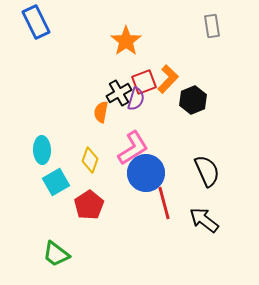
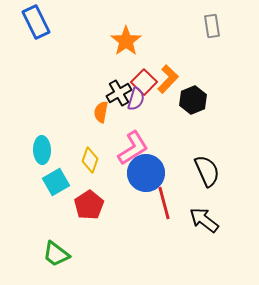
red square: rotated 25 degrees counterclockwise
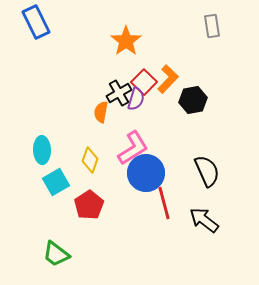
black hexagon: rotated 12 degrees clockwise
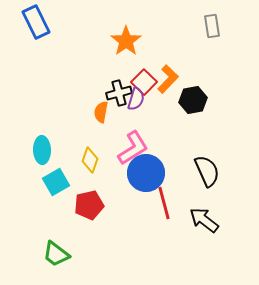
black cross: rotated 15 degrees clockwise
red pentagon: rotated 20 degrees clockwise
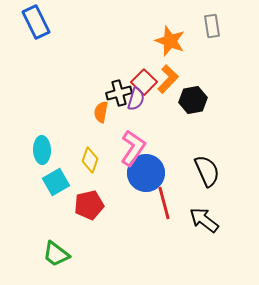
orange star: moved 44 px right; rotated 16 degrees counterclockwise
pink L-shape: rotated 24 degrees counterclockwise
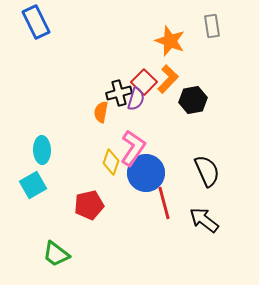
yellow diamond: moved 21 px right, 2 px down
cyan square: moved 23 px left, 3 px down
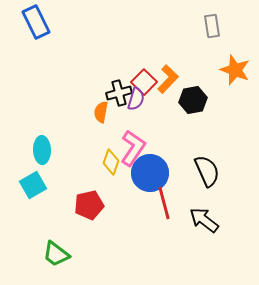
orange star: moved 65 px right, 29 px down
blue circle: moved 4 px right
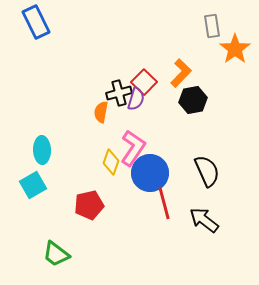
orange star: moved 21 px up; rotated 16 degrees clockwise
orange L-shape: moved 13 px right, 6 px up
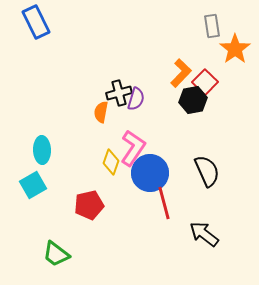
red square: moved 61 px right
black arrow: moved 14 px down
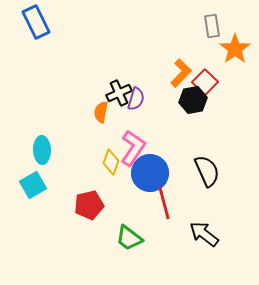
black cross: rotated 10 degrees counterclockwise
green trapezoid: moved 73 px right, 16 px up
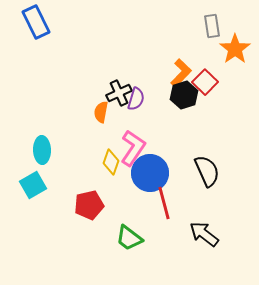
black hexagon: moved 9 px left, 5 px up; rotated 8 degrees counterclockwise
